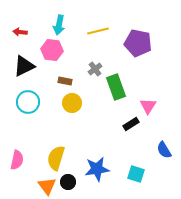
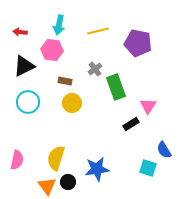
cyan square: moved 12 px right, 6 px up
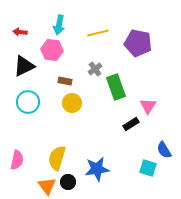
yellow line: moved 2 px down
yellow semicircle: moved 1 px right
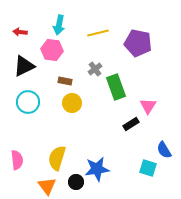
pink semicircle: rotated 18 degrees counterclockwise
black circle: moved 8 px right
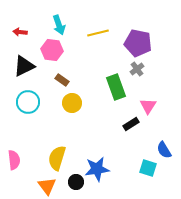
cyan arrow: rotated 30 degrees counterclockwise
gray cross: moved 42 px right
brown rectangle: moved 3 px left, 1 px up; rotated 24 degrees clockwise
pink semicircle: moved 3 px left
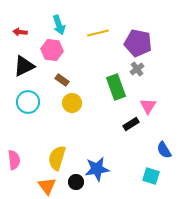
cyan square: moved 3 px right, 8 px down
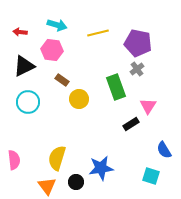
cyan arrow: moved 2 px left; rotated 54 degrees counterclockwise
yellow circle: moved 7 px right, 4 px up
blue star: moved 4 px right, 1 px up
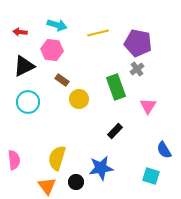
black rectangle: moved 16 px left, 7 px down; rotated 14 degrees counterclockwise
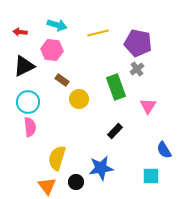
pink semicircle: moved 16 px right, 33 px up
cyan square: rotated 18 degrees counterclockwise
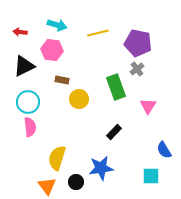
brown rectangle: rotated 24 degrees counterclockwise
black rectangle: moved 1 px left, 1 px down
